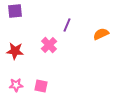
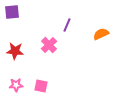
purple square: moved 3 px left, 1 px down
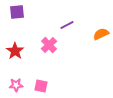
purple square: moved 5 px right
purple line: rotated 40 degrees clockwise
red star: rotated 30 degrees clockwise
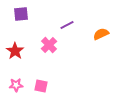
purple square: moved 4 px right, 2 px down
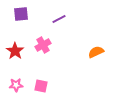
purple line: moved 8 px left, 6 px up
orange semicircle: moved 5 px left, 18 px down
pink cross: moved 6 px left; rotated 14 degrees clockwise
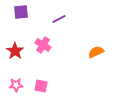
purple square: moved 2 px up
pink cross: rotated 28 degrees counterclockwise
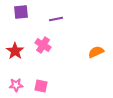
purple line: moved 3 px left; rotated 16 degrees clockwise
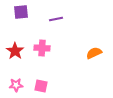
pink cross: moved 1 px left, 3 px down; rotated 28 degrees counterclockwise
orange semicircle: moved 2 px left, 1 px down
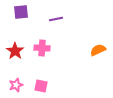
orange semicircle: moved 4 px right, 3 px up
pink star: rotated 16 degrees counterclockwise
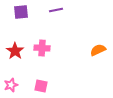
purple line: moved 9 px up
pink star: moved 5 px left
